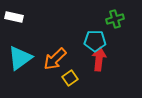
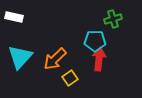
green cross: moved 2 px left
cyan triangle: moved 1 px up; rotated 12 degrees counterclockwise
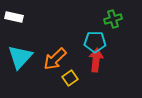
cyan pentagon: moved 1 px down
red arrow: moved 3 px left, 1 px down
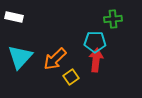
green cross: rotated 12 degrees clockwise
yellow square: moved 1 px right, 1 px up
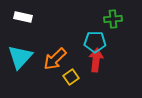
white rectangle: moved 9 px right
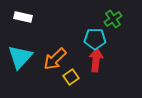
green cross: rotated 30 degrees counterclockwise
cyan pentagon: moved 3 px up
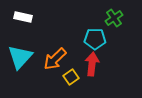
green cross: moved 1 px right, 1 px up
red arrow: moved 4 px left, 4 px down
